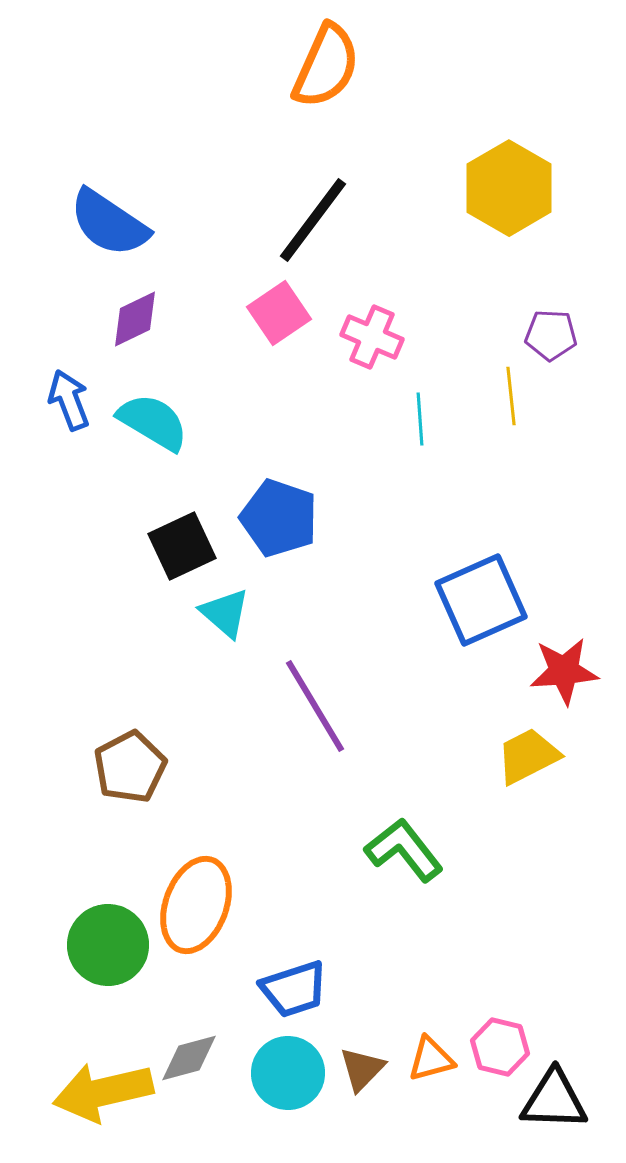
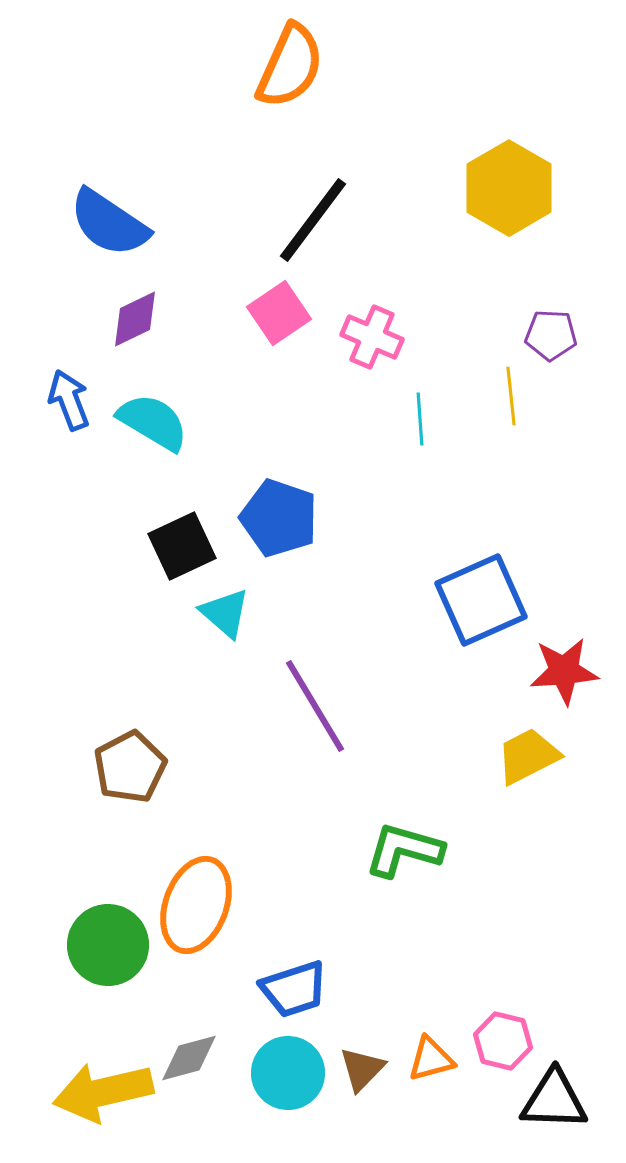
orange semicircle: moved 36 px left
green L-shape: rotated 36 degrees counterclockwise
pink hexagon: moved 3 px right, 6 px up
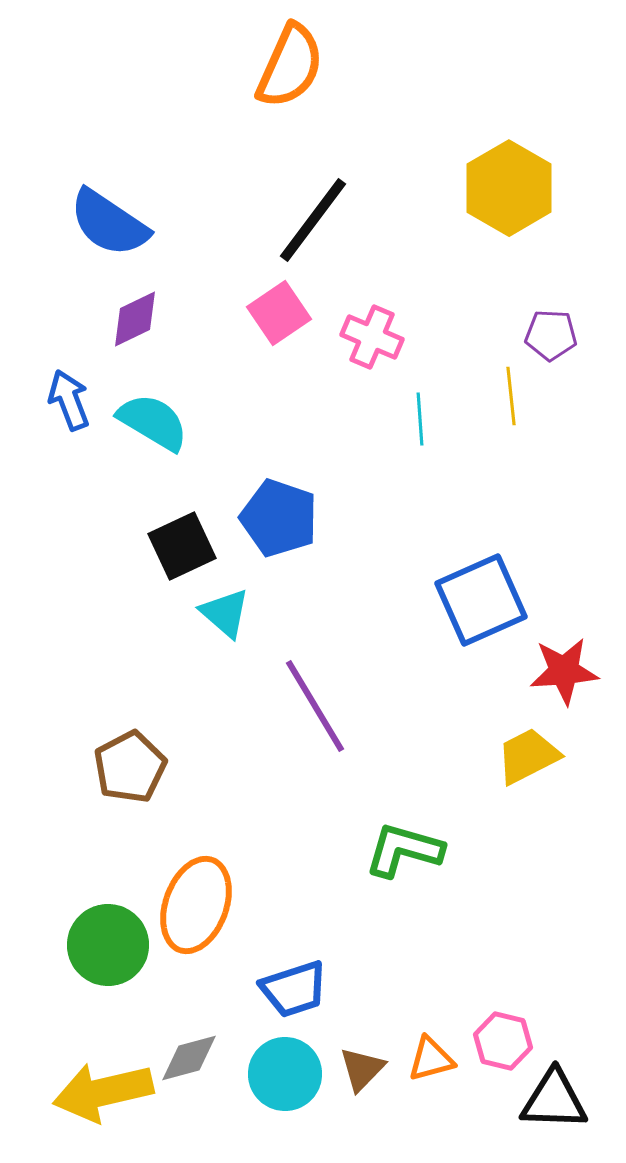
cyan circle: moved 3 px left, 1 px down
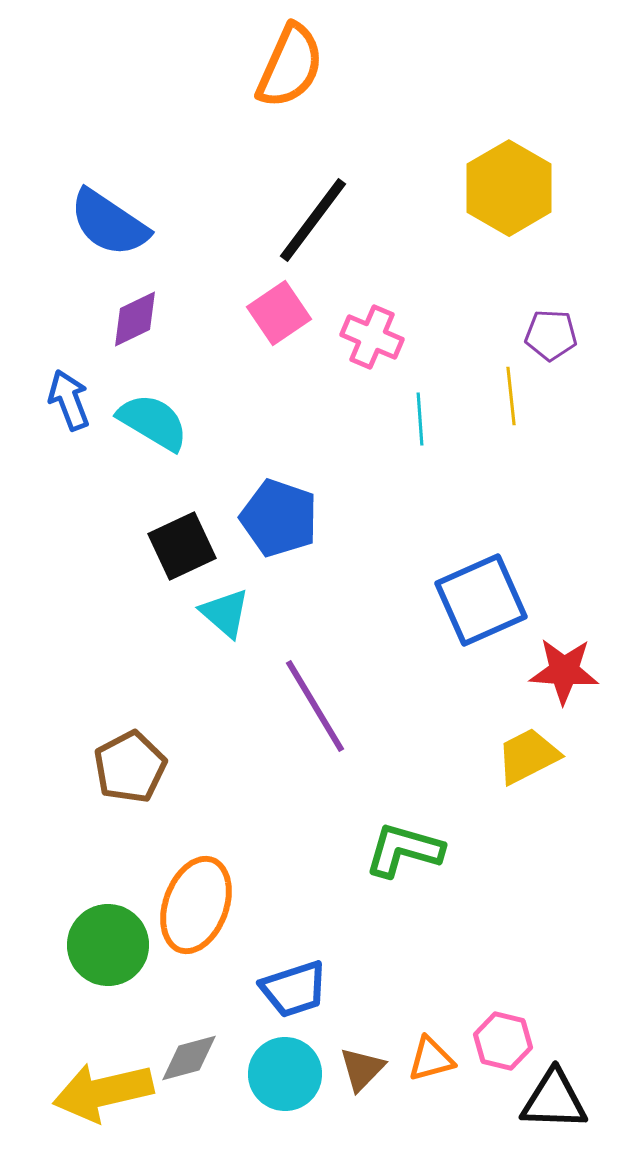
red star: rotated 8 degrees clockwise
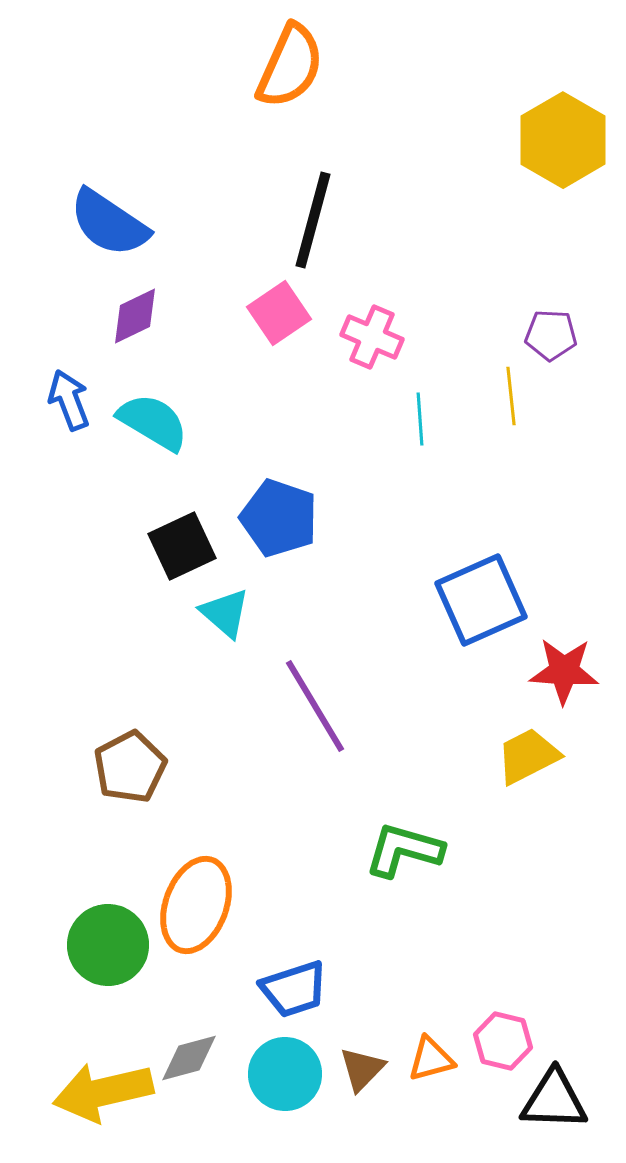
yellow hexagon: moved 54 px right, 48 px up
black line: rotated 22 degrees counterclockwise
purple diamond: moved 3 px up
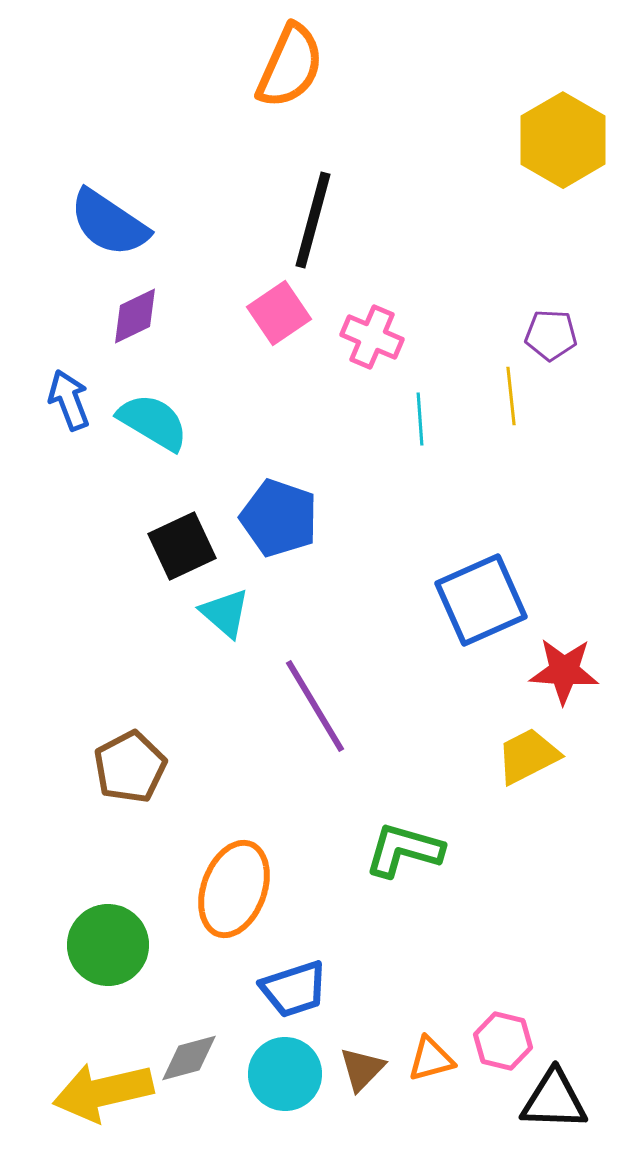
orange ellipse: moved 38 px right, 16 px up
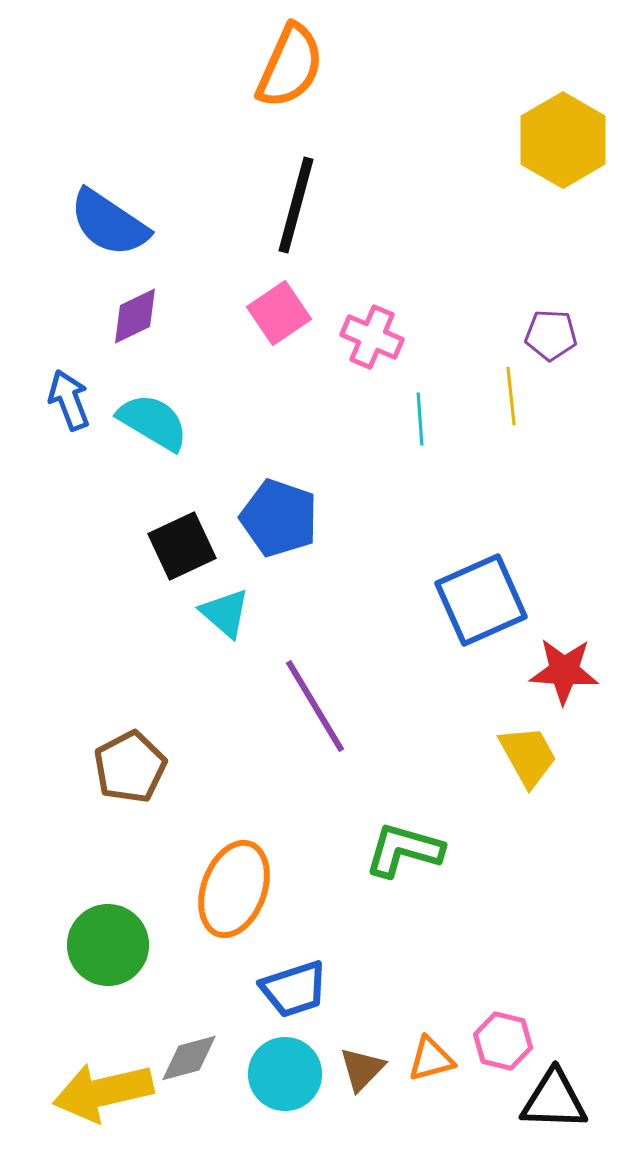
black line: moved 17 px left, 15 px up
yellow trapezoid: rotated 88 degrees clockwise
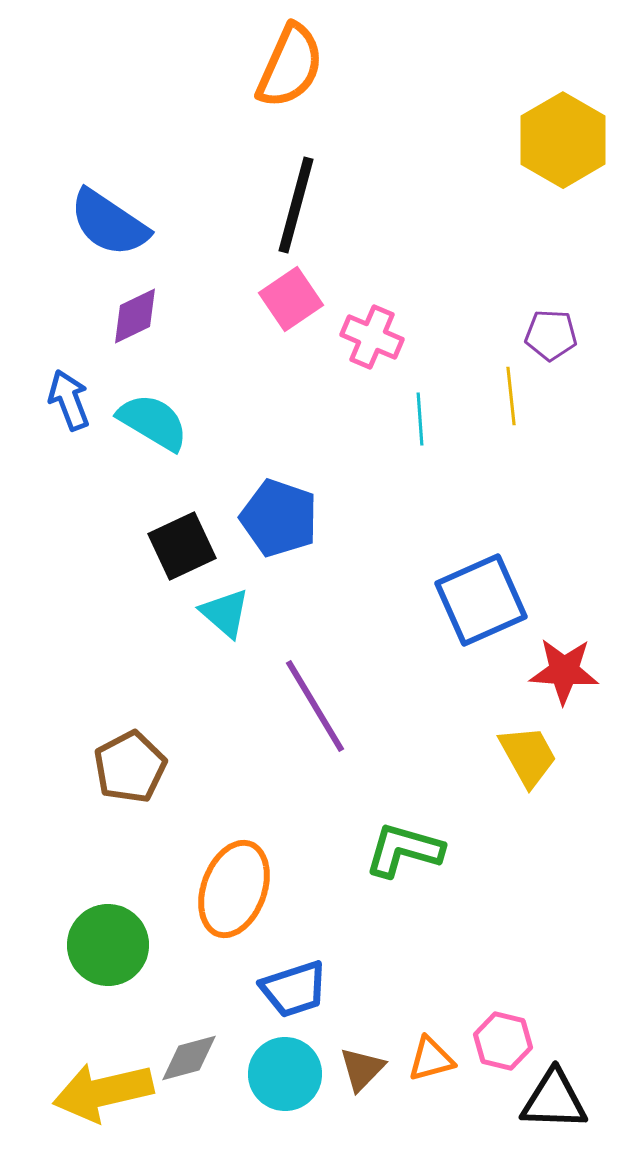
pink square: moved 12 px right, 14 px up
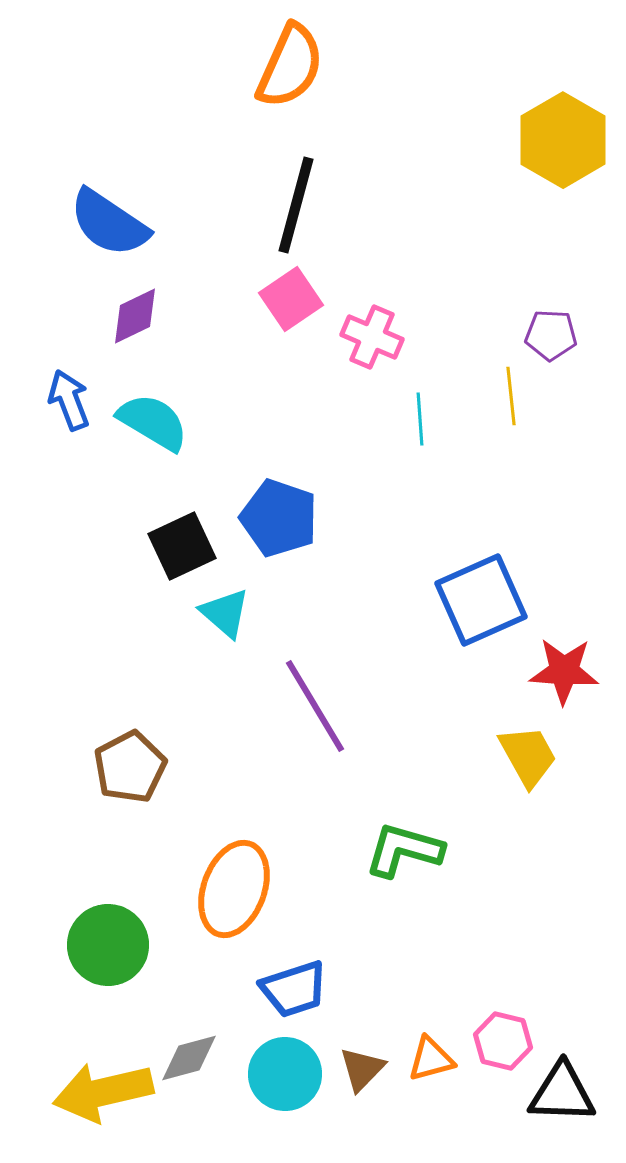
black triangle: moved 8 px right, 7 px up
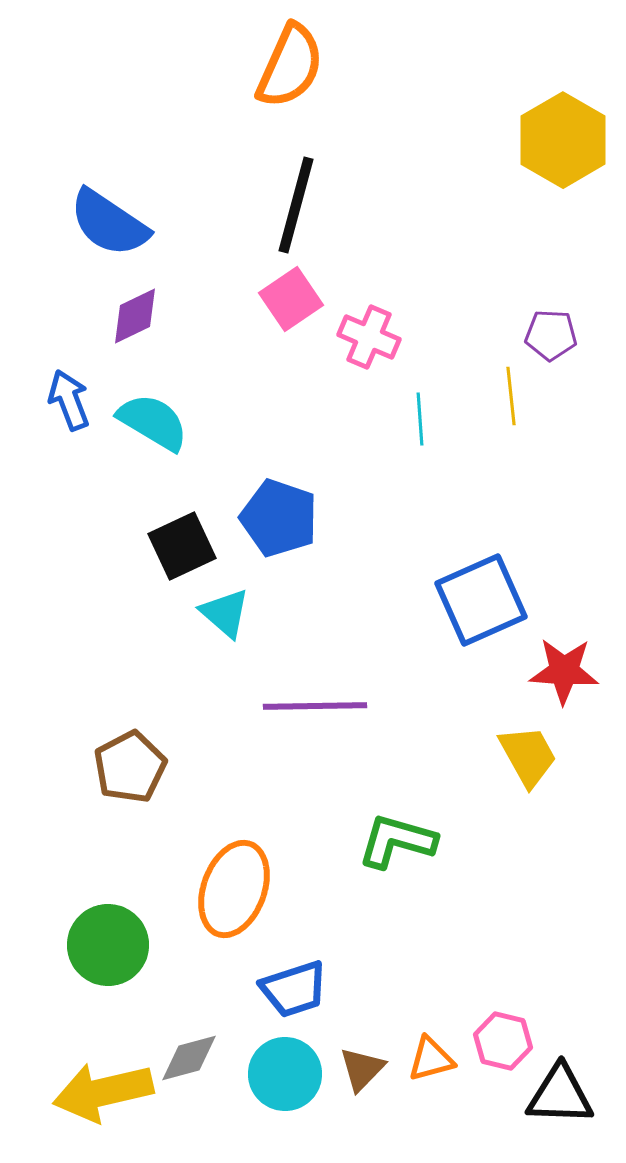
pink cross: moved 3 px left
purple line: rotated 60 degrees counterclockwise
green L-shape: moved 7 px left, 9 px up
black triangle: moved 2 px left, 2 px down
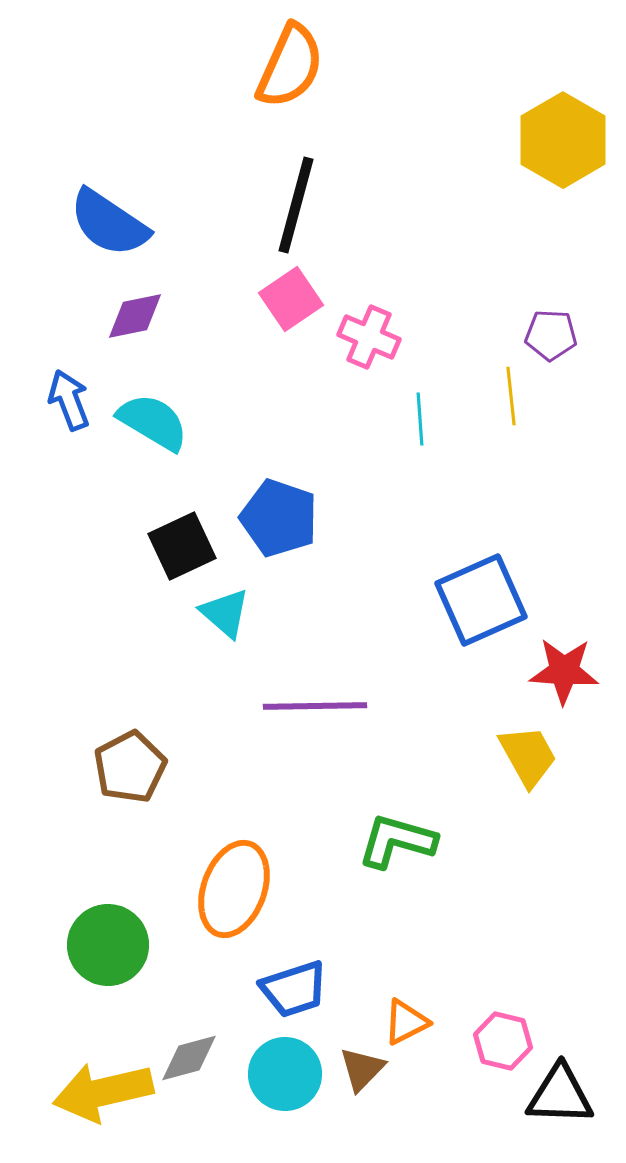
purple diamond: rotated 14 degrees clockwise
orange triangle: moved 25 px left, 37 px up; rotated 12 degrees counterclockwise
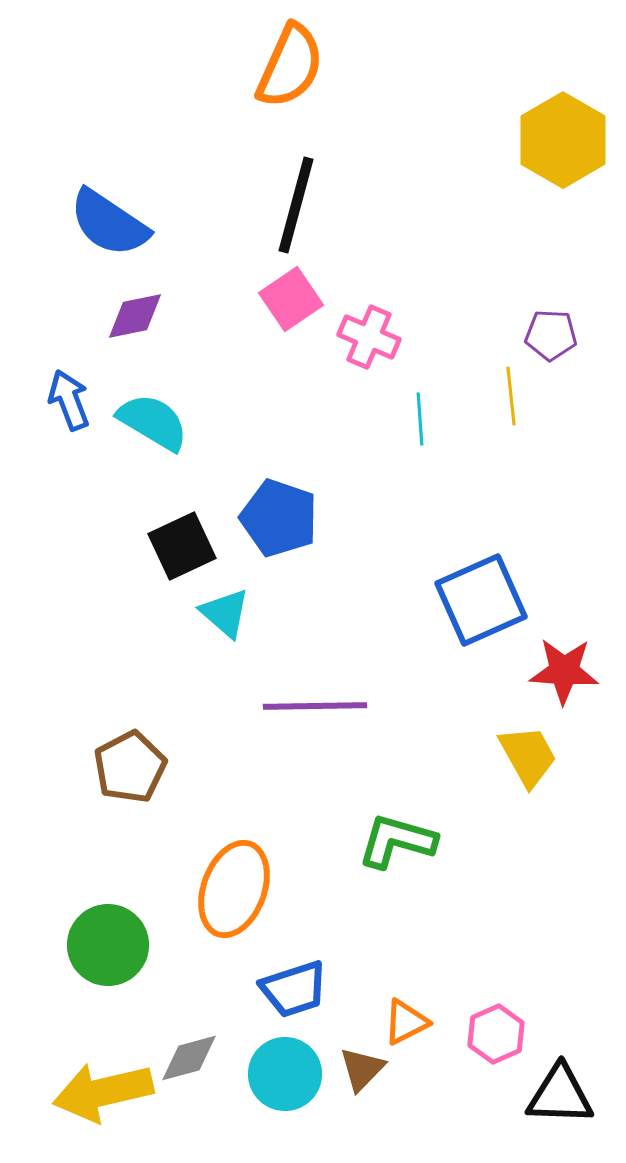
pink hexagon: moved 7 px left, 7 px up; rotated 22 degrees clockwise
